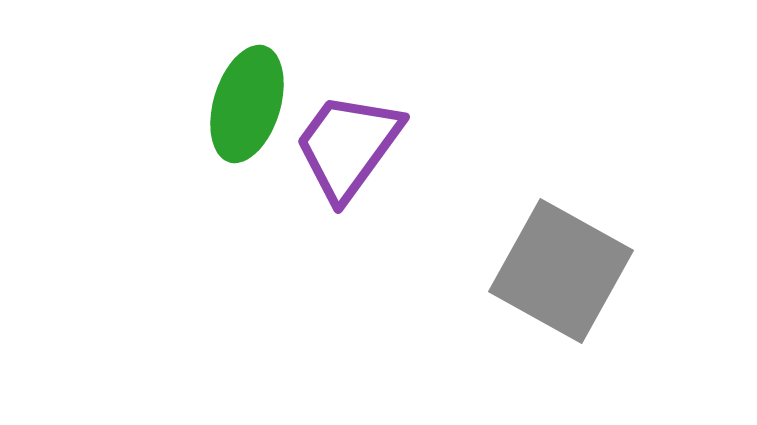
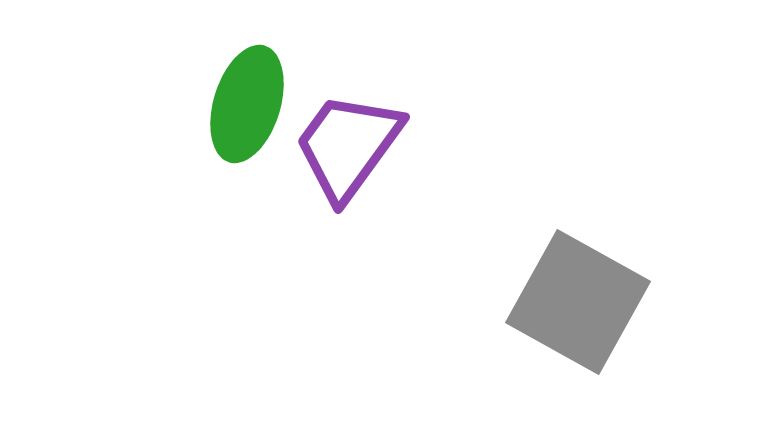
gray square: moved 17 px right, 31 px down
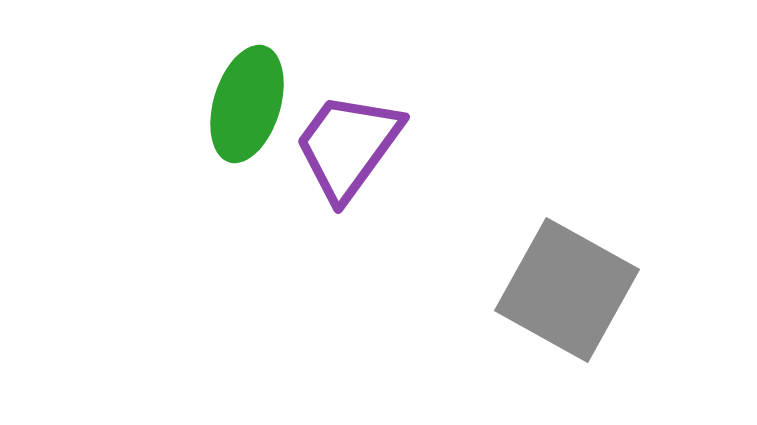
gray square: moved 11 px left, 12 px up
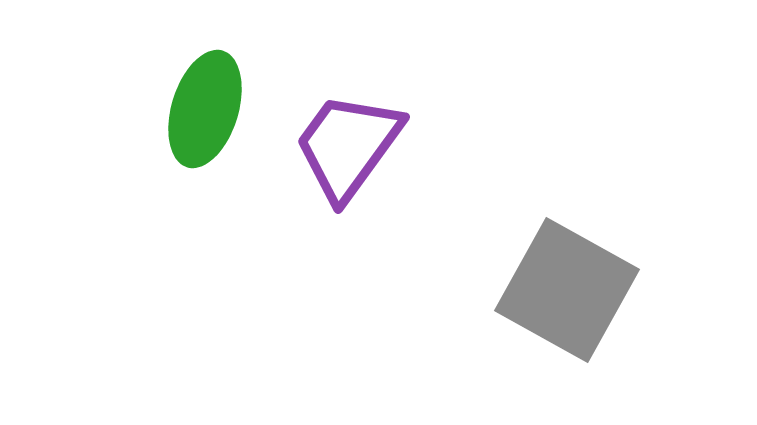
green ellipse: moved 42 px left, 5 px down
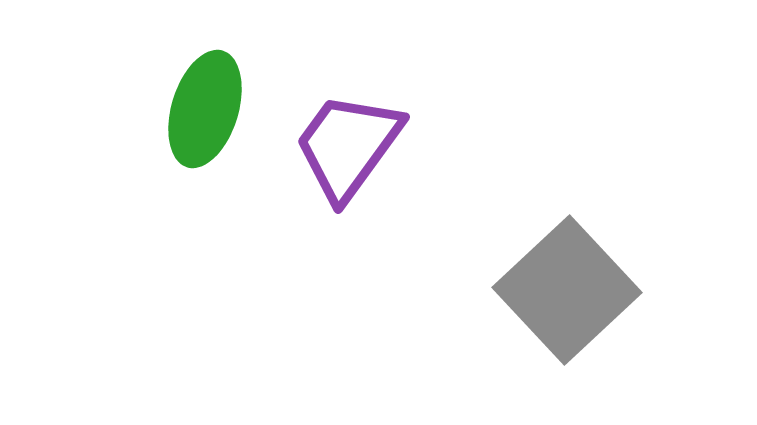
gray square: rotated 18 degrees clockwise
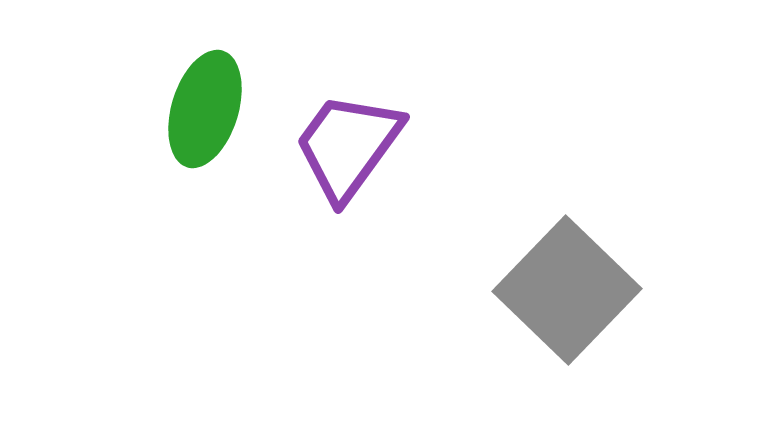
gray square: rotated 3 degrees counterclockwise
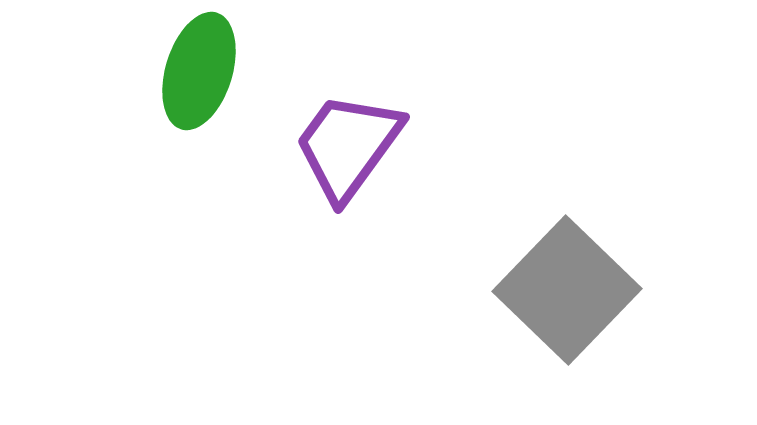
green ellipse: moved 6 px left, 38 px up
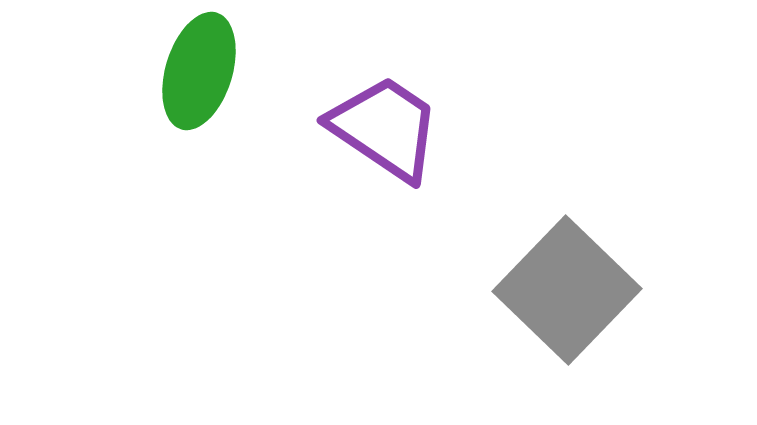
purple trapezoid: moved 37 px right, 18 px up; rotated 88 degrees clockwise
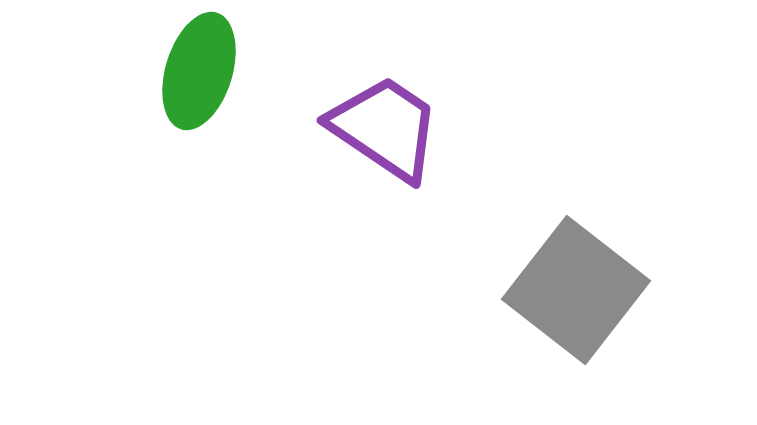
gray square: moved 9 px right; rotated 6 degrees counterclockwise
